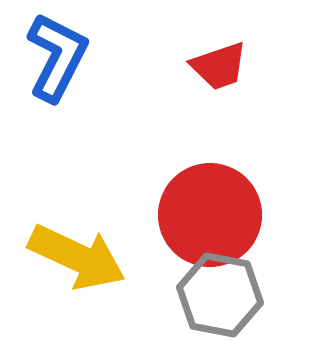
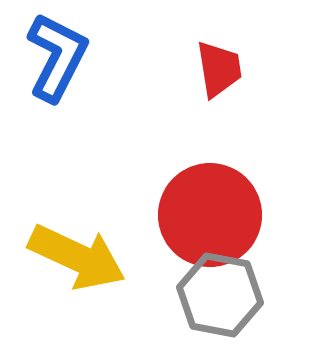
red trapezoid: moved 3 px down; rotated 80 degrees counterclockwise
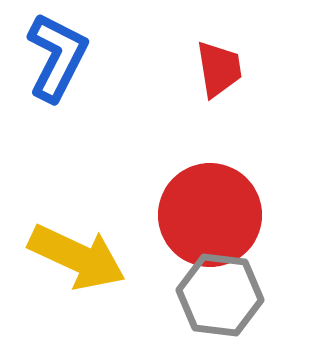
gray hexagon: rotated 4 degrees counterclockwise
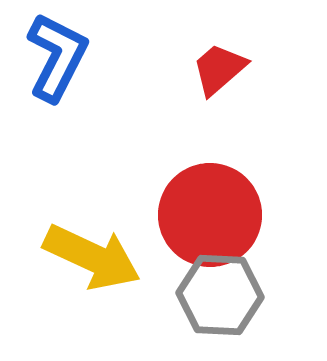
red trapezoid: rotated 122 degrees counterclockwise
yellow arrow: moved 15 px right
gray hexagon: rotated 4 degrees counterclockwise
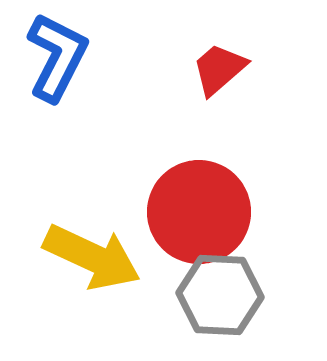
red circle: moved 11 px left, 3 px up
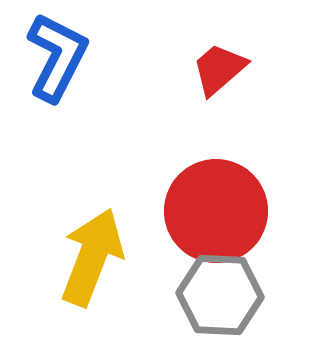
red circle: moved 17 px right, 1 px up
yellow arrow: rotated 94 degrees counterclockwise
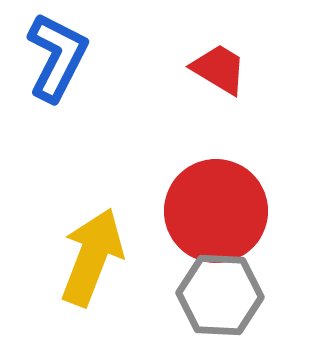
red trapezoid: rotated 72 degrees clockwise
